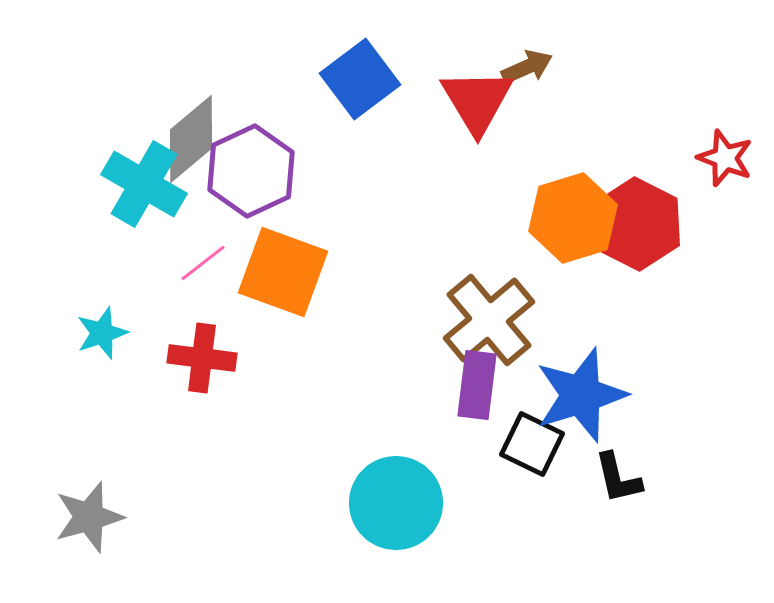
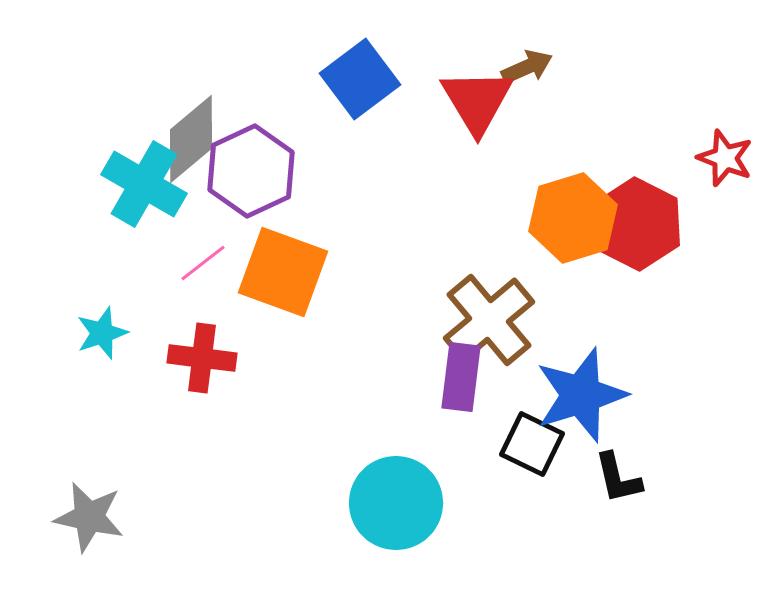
purple rectangle: moved 16 px left, 8 px up
gray star: rotated 28 degrees clockwise
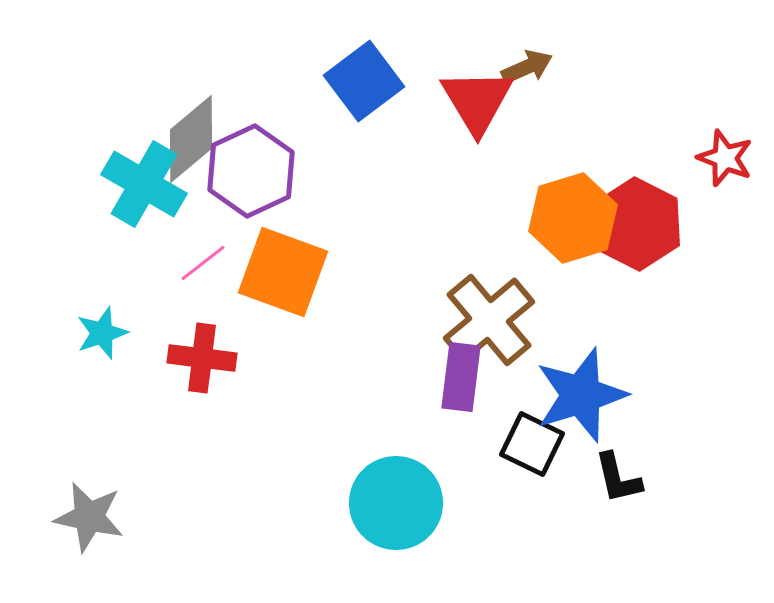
blue square: moved 4 px right, 2 px down
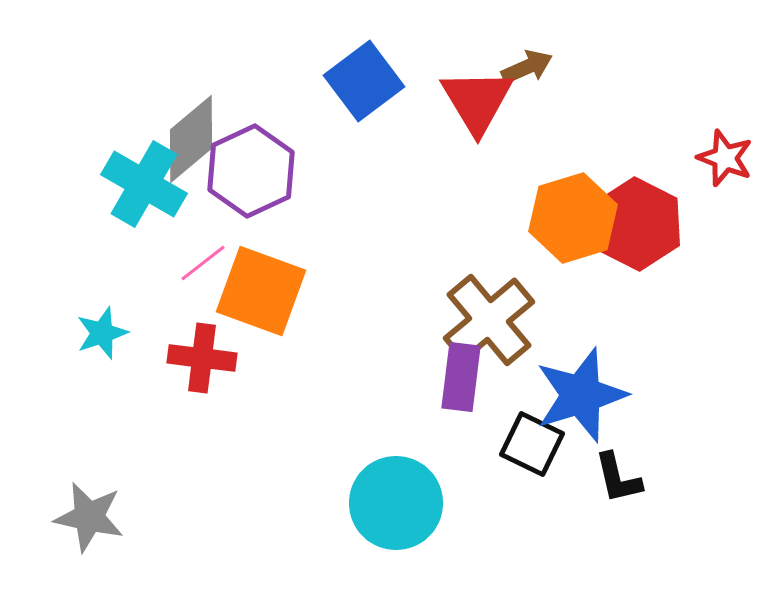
orange square: moved 22 px left, 19 px down
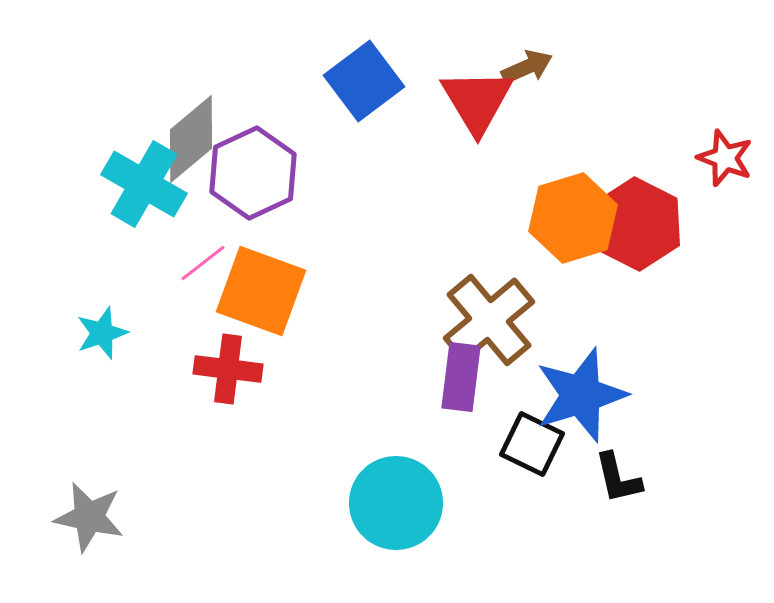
purple hexagon: moved 2 px right, 2 px down
red cross: moved 26 px right, 11 px down
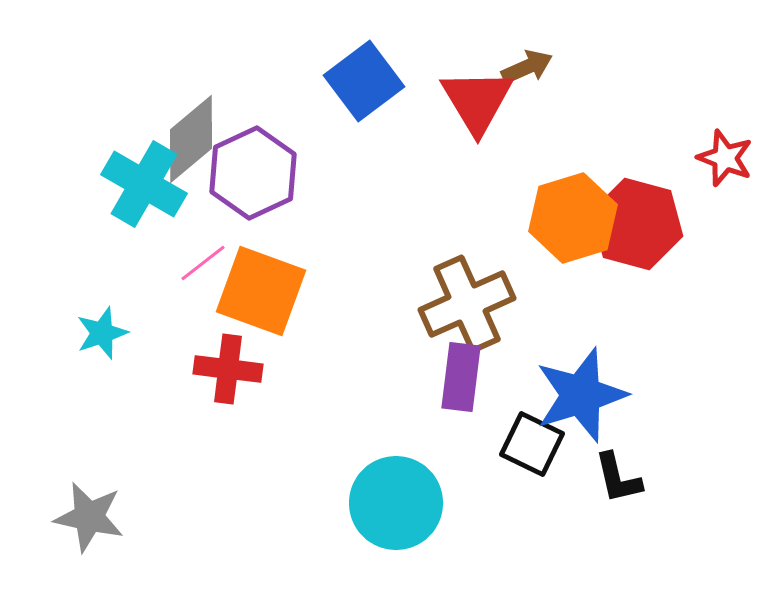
red hexagon: rotated 12 degrees counterclockwise
brown cross: moved 22 px left, 16 px up; rotated 16 degrees clockwise
